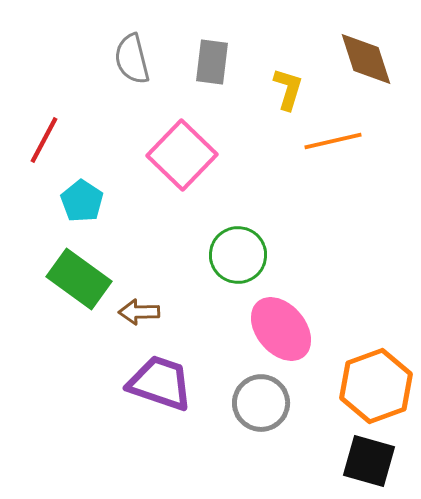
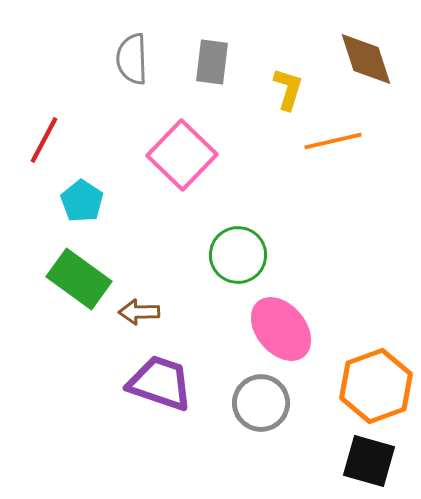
gray semicircle: rotated 12 degrees clockwise
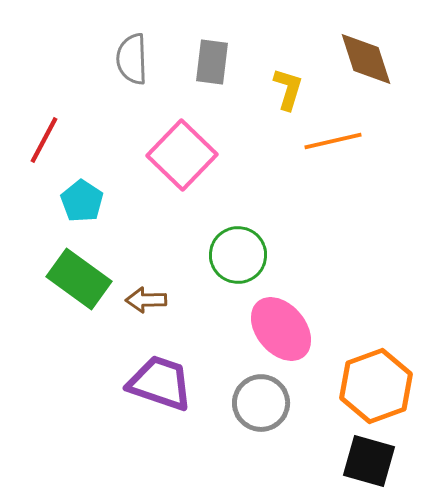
brown arrow: moved 7 px right, 12 px up
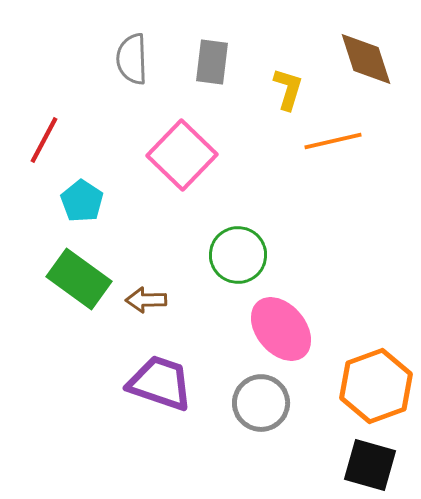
black square: moved 1 px right, 4 px down
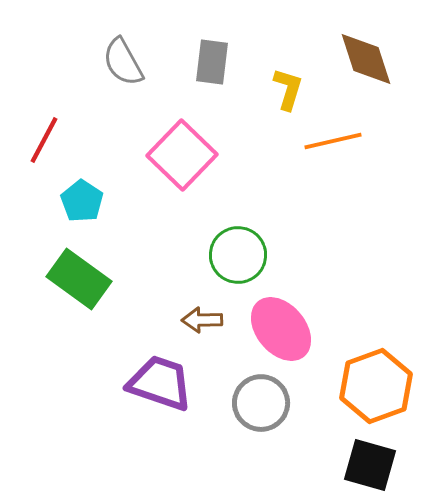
gray semicircle: moved 9 px left, 3 px down; rotated 27 degrees counterclockwise
brown arrow: moved 56 px right, 20 px down
